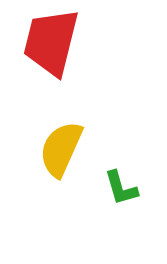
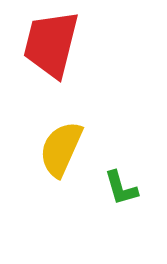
red trapezoid: moved 2 px down
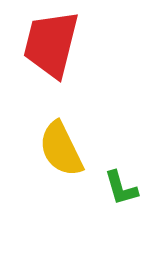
yellow semicircle: rotated 50 degrees counterclockwise
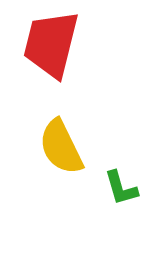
yellow semicircle: moved 2 px up
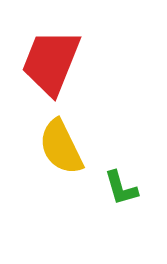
red trapezoid: moved 18 px down; rotated 8 degrees clockwise
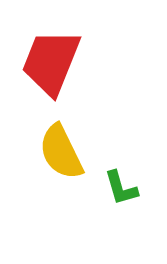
yellow semicircle: moved 5 px down
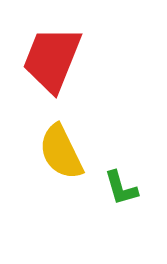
red trapezoid: moved 1 px right, 3 px up
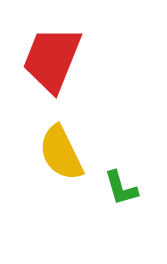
yellow semicircle: moved 1 px down
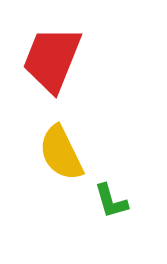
green L-shape: moved 10 px left, 13 px down
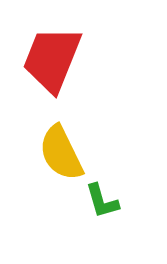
green L-shape: moved 9 px left
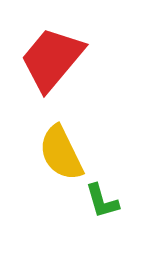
red trapezoid: rotated 18 degrees clockwise
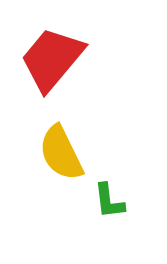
green L-shape: moved 7 px right; rotated 9 degrees clockwise
